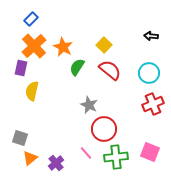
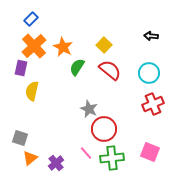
gray star: moved 4 px down
green cross: moved 4 px left, 1 px down
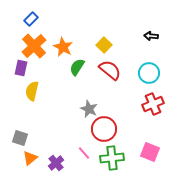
pink line: moved 2 px left
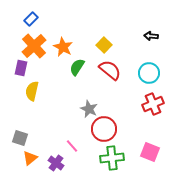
pink line: moved 12 px left, 7 px up
purple cross: rotated 14 degrees counterclockwise
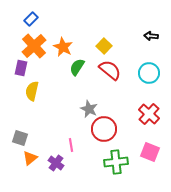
yellow square: moved 1 px down
red cross: moved 4 px left, 10 px down; rotated 25 degrees counterclockwise
pink line: moved 1 px left, 1 px up; rotated 32 degrees clockwise
green cross: moved 4 px right, 4 px down
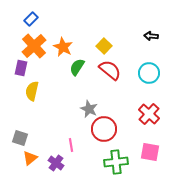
pink square: rotated 12 degrees counterclockwise
